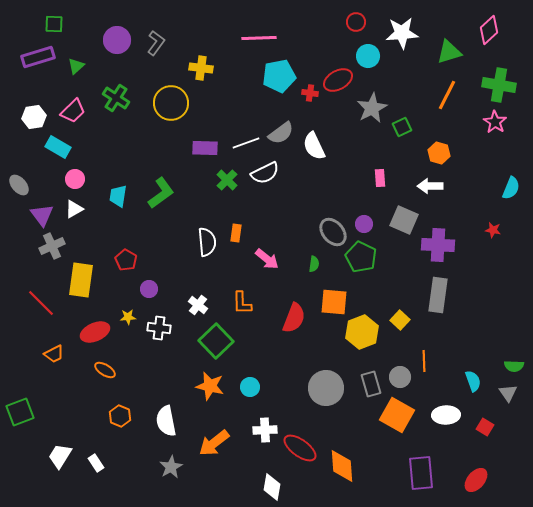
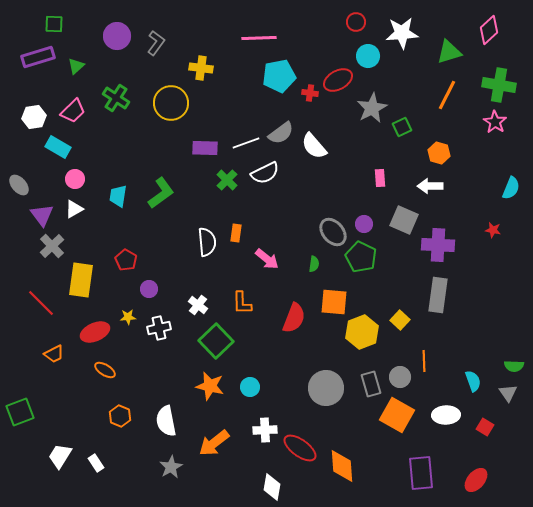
purple circle at (117, 40): moved 4 px up
white semicircle at (314, 146): rotated 16 degrees counterclockwise
gray cross at (52, 246): rotated 20 degrees counterclockwise
white cross at (159, 328): rotated 20 degrees counterclockwise
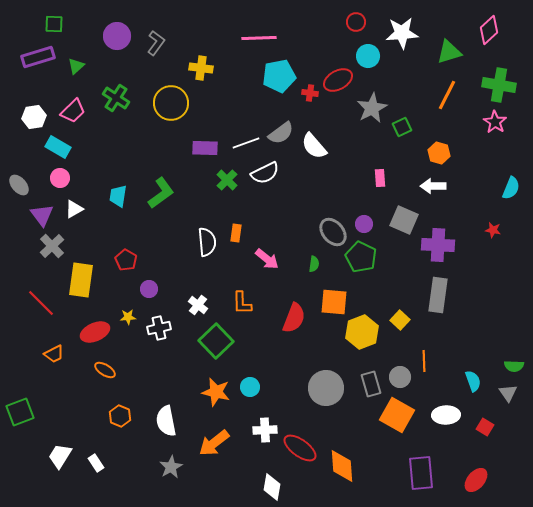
pink circle at (75, 179): moved 15 px left, 1 px up
white arrow at (430, 186): moved 3 px right
orange star at (210, 386): moved 6 px right, 6 px down
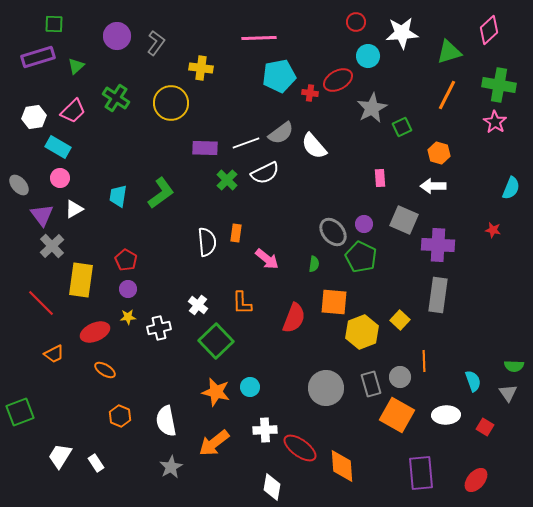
purple circle at (149, 289): moved 21 px left
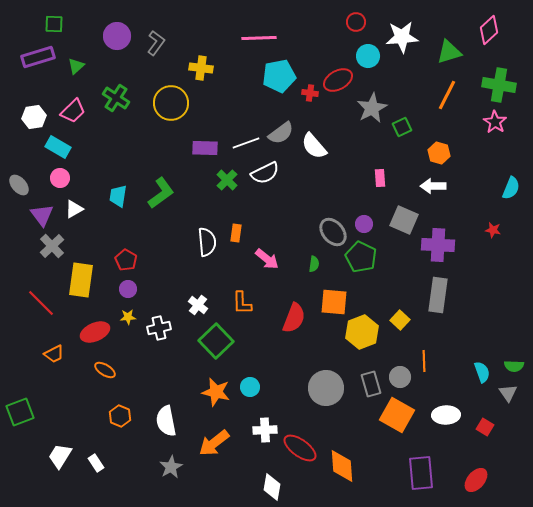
white star at (402, 33): moved 4 px down
cyan semicircle at (473, 381): moved 9 px right, 9 px up
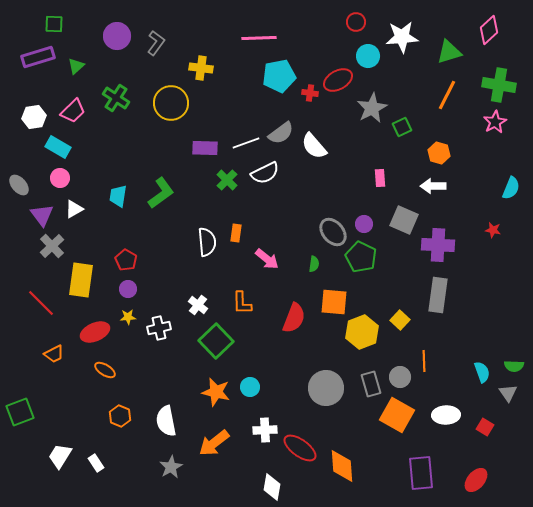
pink star at (495, 122): rotated 10 degrees clockwise
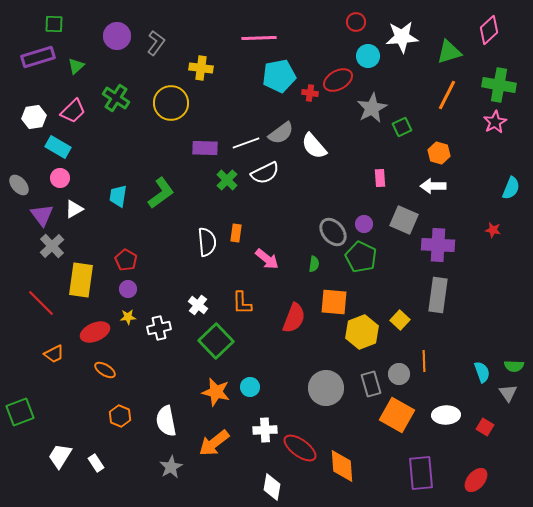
gray circle at (400, 377): moved 1 px left, 3 px up
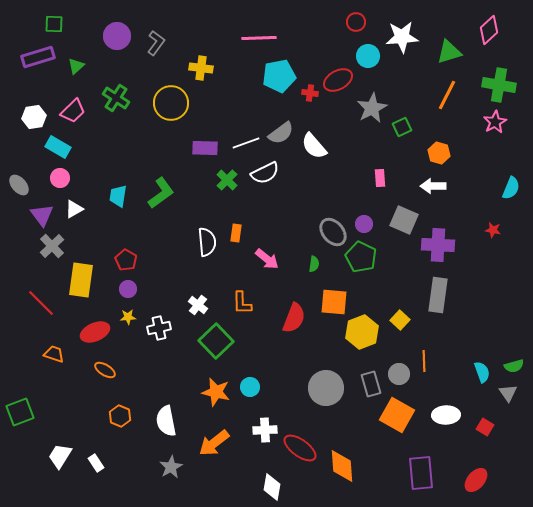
orange trapezoid at (54, 354): rotated 135 degrees counterclockwise
green semicircle at (514, 366): rotated 18 degrees counterclockwise
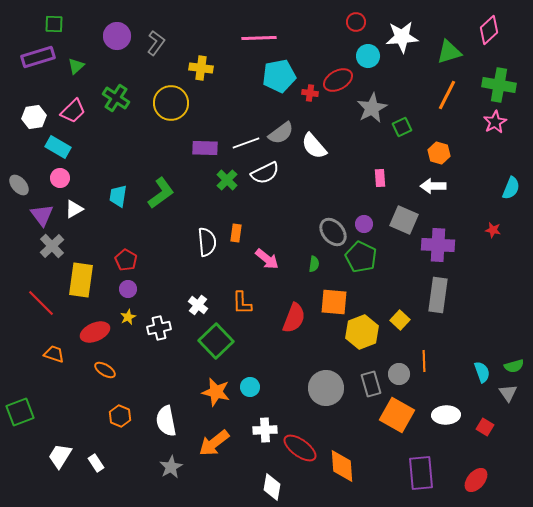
yellow star at (128, 317): rotated 21 degrees counterclockwise
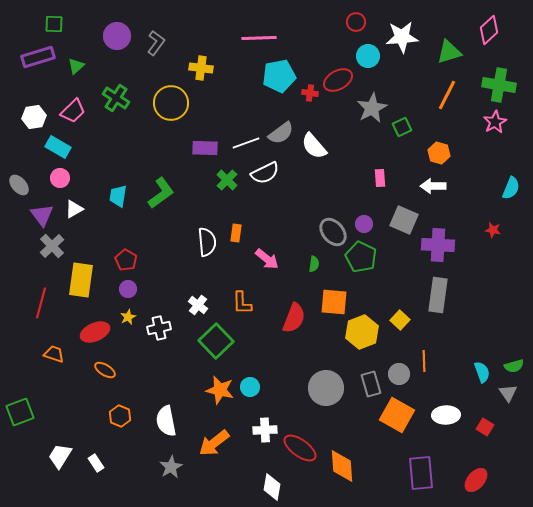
red line at (41, 303): rotated 60 degrees clockwise
orange star at (216, 392): moved 4 px right, 2 px up
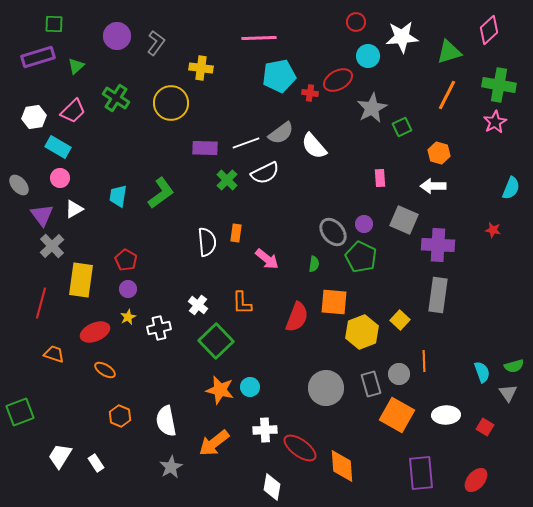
red semicircle at (294, 318): moved 3 px right, 1 px up
